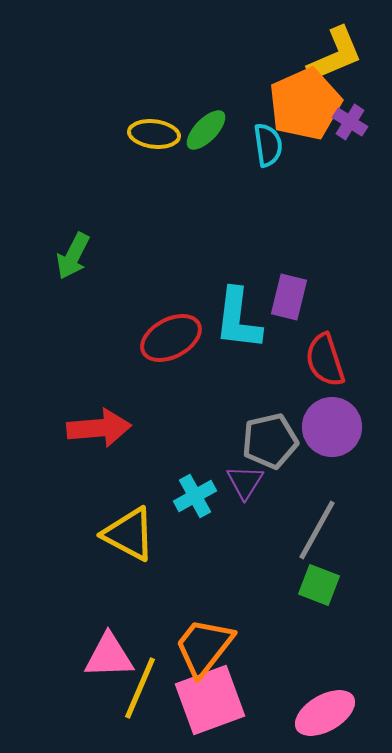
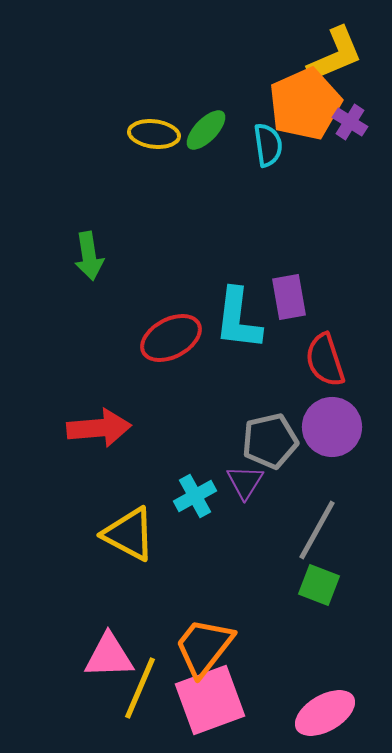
green arrow: moved 16 px right; rotated 36 degrees counterclockwise
purple rectangle: rotated 24 degrees counterclockwise
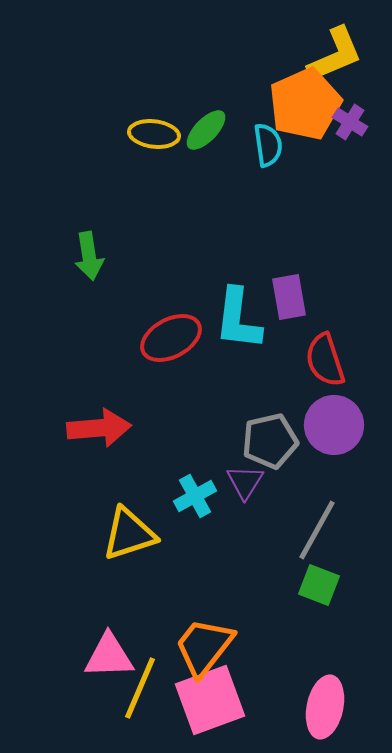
purple circle: moved 2 px right, 2 px up
yellow triangle: rotated 46 degrees counterclockwise
pink ellipse: moved 6 px up; rotated 48 degrees counterclockwise
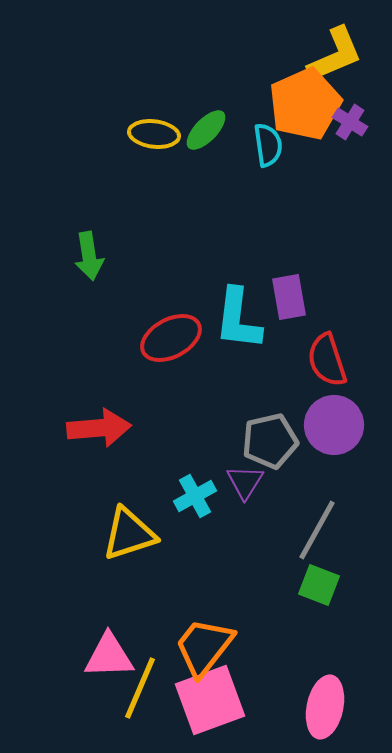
red semicircle: moved 2 px right
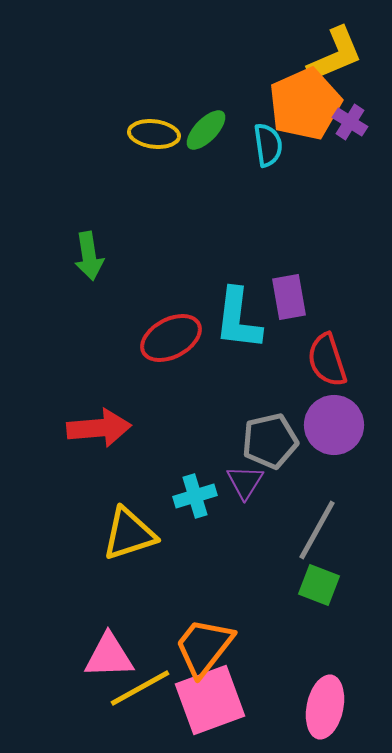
cyan cross: rotated 12 degrees clockwise
yellow line: rotated 38 degrees clockwise
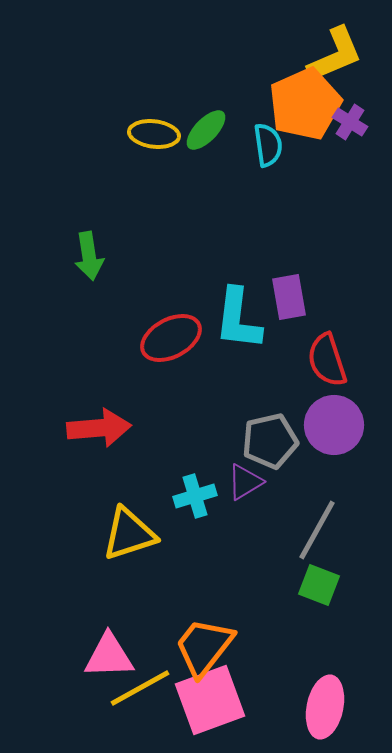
purple triangle: rotated 27 degrees clockwise
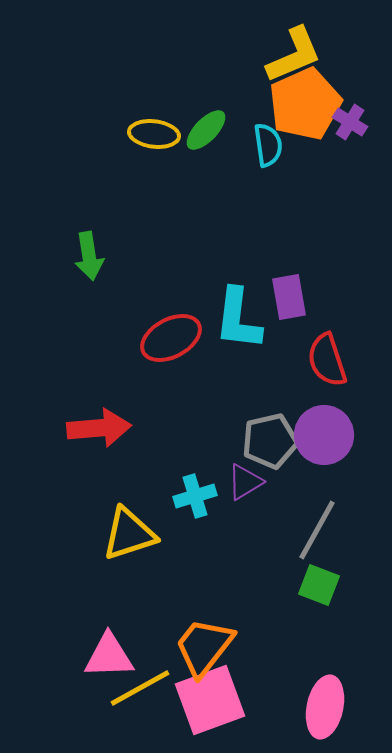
yellow L-shape: moved 41 px left
purple circle: moved 10 px left, 10 px down
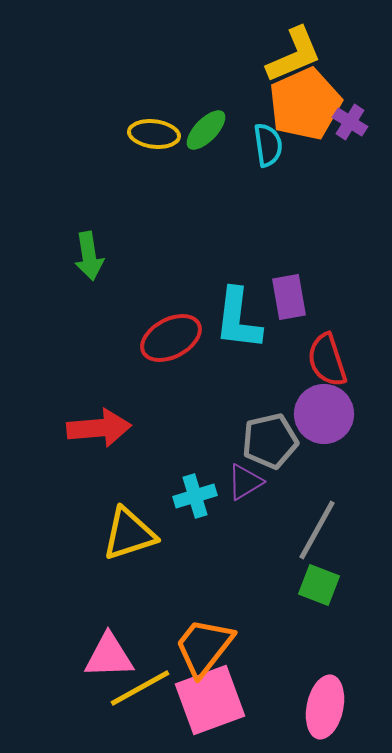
purple circle: moved 21 px up
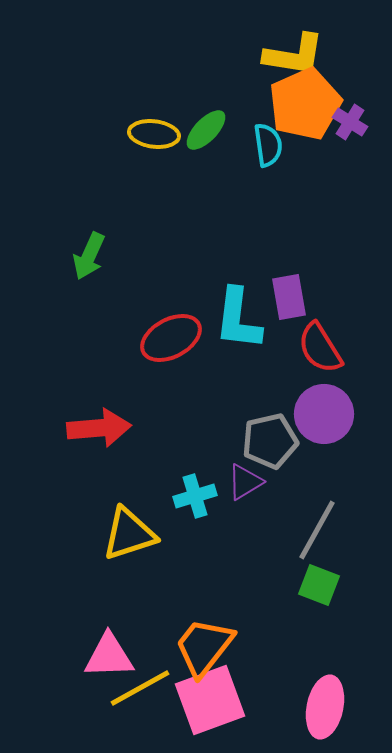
yellow L-shape: rotated 32 degrees clockwise
green arrow: rotated 33 degrees clockwise
red semicircle: moved 7 px left, 12 px up; rotated 14 degrees counterclockwise
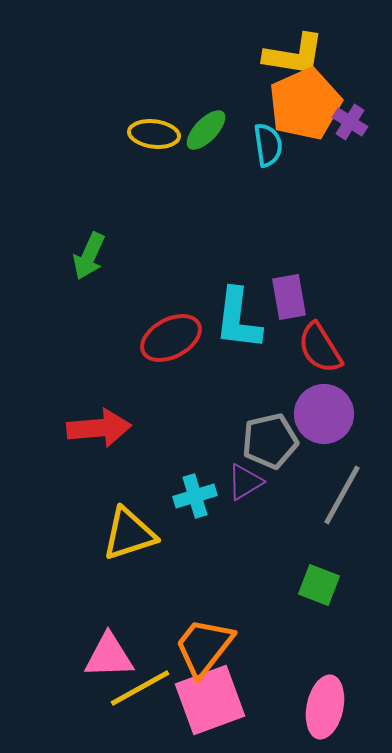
gray line: moved 25 px right, 35 px up
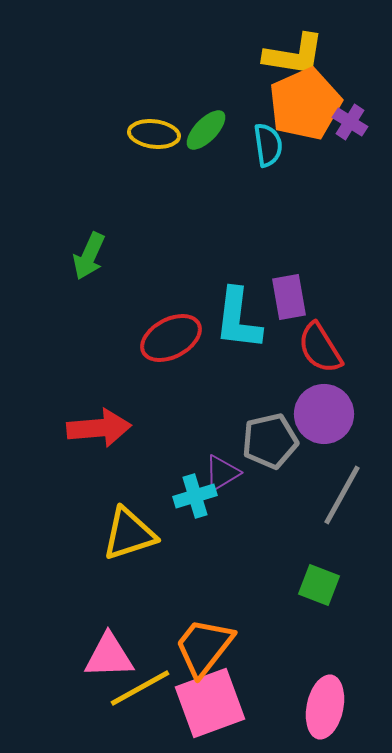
purple triangle: moved 23 px left, 9 px up
pink square: moved 3 px down
